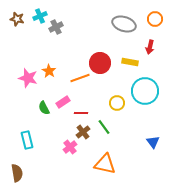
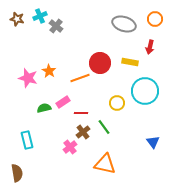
gray cross: moved 1 px up; rotated 24 degrees counterclockwise
green semicircle: rotated 104 degrees clockwise
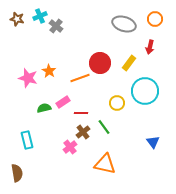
yellow rectangle: moved 1 px left, 1 px down; rotated 63 degrees counterclockwise
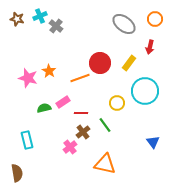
gray ellipse: rotated 20 degrees clockwise
green line: moved 1 px right, 2 px up
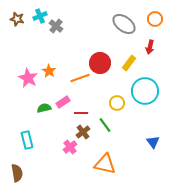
pink star: rotated 12 degrees clockwise
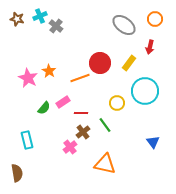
gray ellipse: moved 1 px down
green semicircle: rotated 144 degrees clockwise
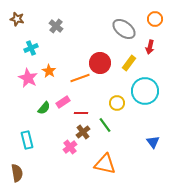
cyan cross: moved 9 px left, 32 px down
gray ellipse: moved 4 px down
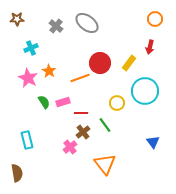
brown star: rotated 16 degrees counterclockwise
gray ellipse: moved 37 px left, 6 px up
pink rectangle: rotated 16 degrees clockwise
green semicircle: moved 6 px up; rotated 72 degrees counterclockwise
orange triangle: rotated 40 degrees clockwise
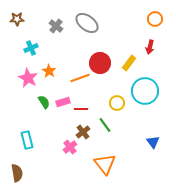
red line: moved 4 px up
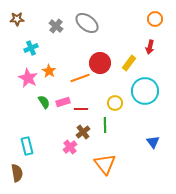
yellow circle: moved 2 px left
green line: rotated 35 degrees clockwise
cyan rectangle: moved 6 px down
